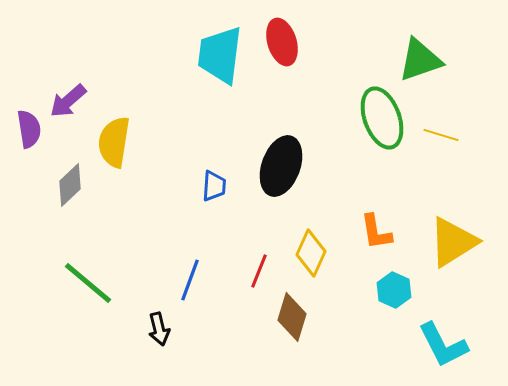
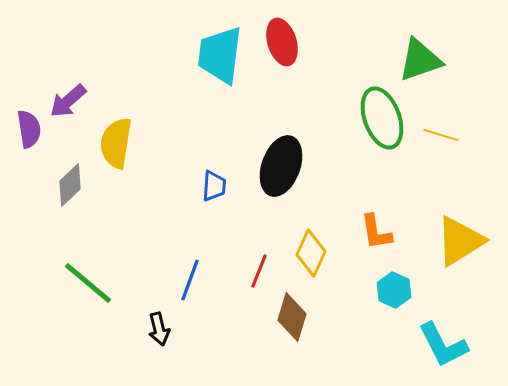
yellow semicircle: moved 2 px right, 1 px down
yellow triangle: moved 7 px right, 1 px up
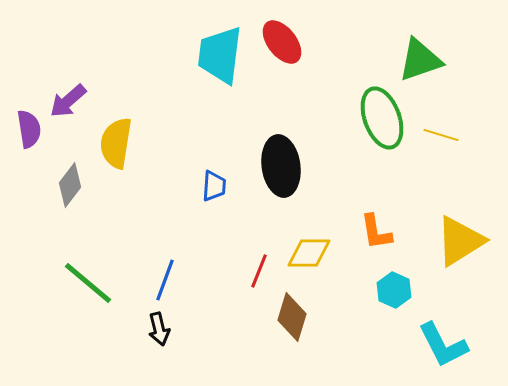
red ellipse: rotated 21 degrees counterclockwise
black ellipse: rotated 28 degrees counterclockwise
gray diamond: rotated 9 degrees counterclockwise
yellow diamond: moved 2 px left; rotated 66 degrees clockwise
blue line: moved 25 px left
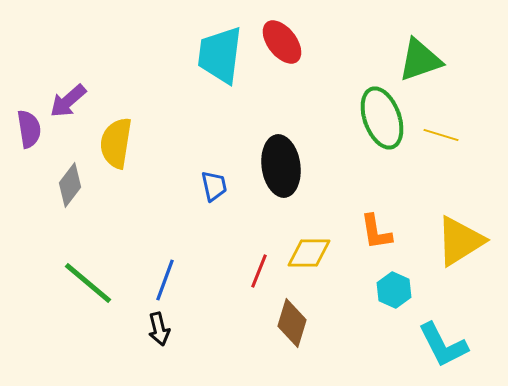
blue trapezoid: rotated 16 degrees counterclockwise
brown diamond: moved 6 px down
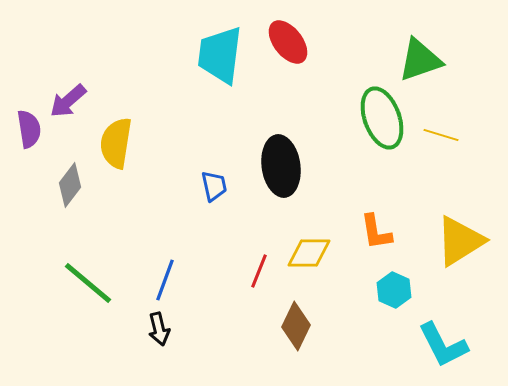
red ellipse: moved 6 px right
brown diamond: moved 4 px right, 3 px down; rotated 9 degrees clockwise
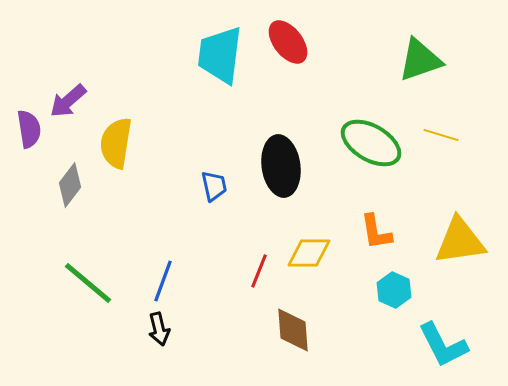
green ellipse: moved 11 px left, 25 px down; rotated 40 degrees counterclockwise
yellow triangle: rotated 24 degrees clockwise
blue line: moved 2 px left, 1 px down
brown diamond: moved 3 px left, 4 px down; rotated 30 degrees counterclockwise
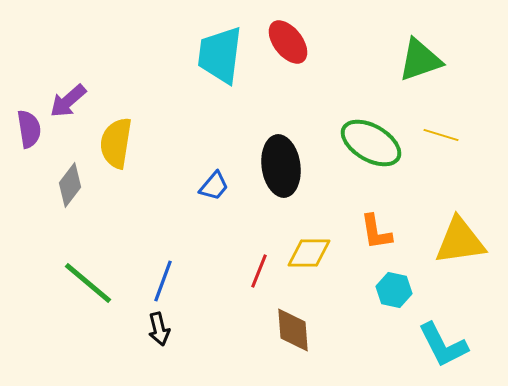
blue trapezoid: rotated 52 degrees clockwise
cyan hexagon: rotated 12 degrees counterclockwise
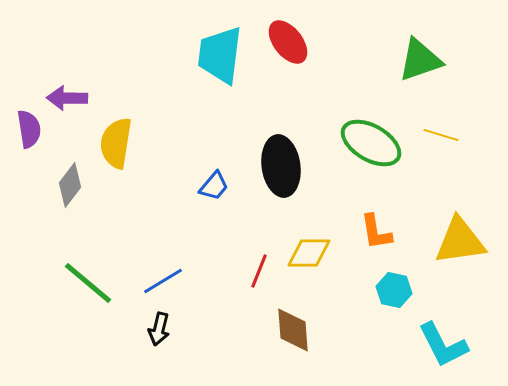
purple arrow: moved 1 px left, 3 px up; rotated 42 degrees clockwise
blue line: rotated 39 degrees clockwise
black arrow: rotated 28 degrees clockwise
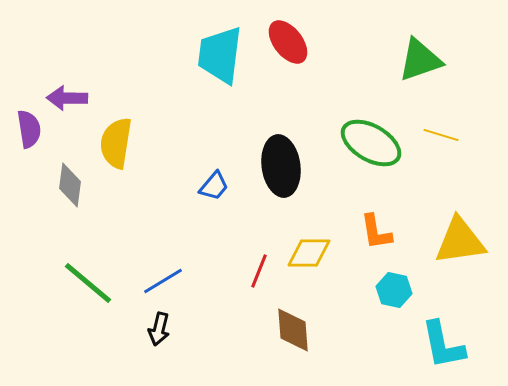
gray diamond: rotated 30 degrees counterclockwise
cyan L-shape: rotated 16 degrees clockwise
